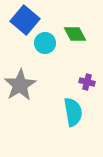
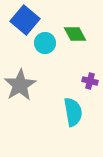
purple cross: moved 3 px right, 1 px up
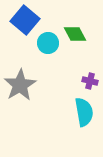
cyan circle: moved 3 px right
cyan semicircle: moved 11 px right
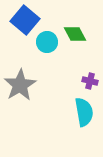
cyan circle: moved 1 px left, 1 px up
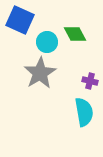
blue square: moved 5 px left; rotated 16 degrees counterclockwise
gray star: moved 20 px right, 12 px up
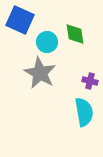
green diamond: rotated 20 degrees clockwise
gray star: rotated 12 degrees counterclockwise
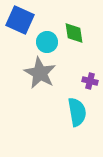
green diamond: moved 1 px left, 1 px up
cyan semicircle: moved 7 px left
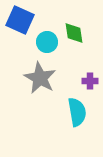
gray star: moved 5 px down
purple cross: rotated 14 degrees counterclockwise
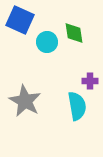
gray star: moved 15 px left, 23 px down
cyan semicircle: moved 6 px up
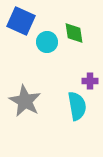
blue square: moved 1 px right, 1 px down
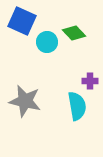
blue square: moved 1 px right
green diamond: rotated 35 degrees counterclockwise
gray star: rotated 16 degrees counterclockwise
